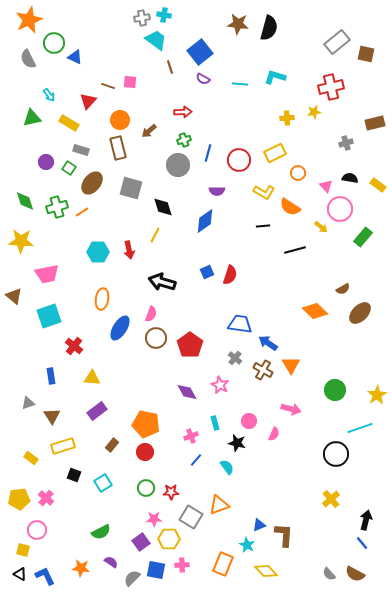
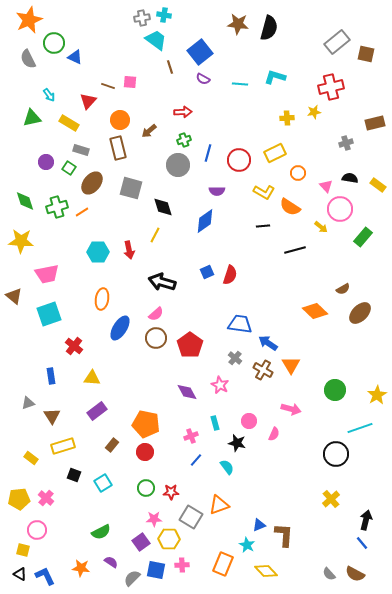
pink semicircle at (151, 314): moved 5 px right; rotated 28 degrees clockwise
cyan square at (49, 316): moved 2 px up
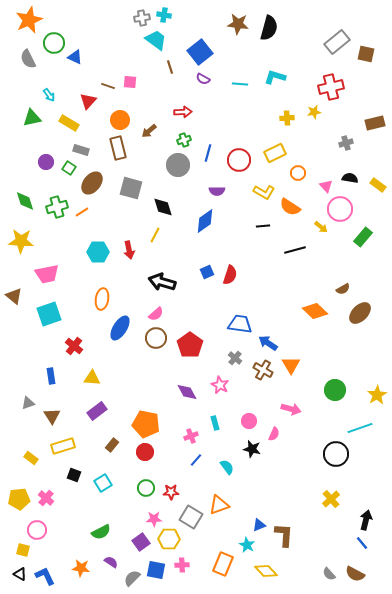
black star at (237, 443): moved 15 px right, 6 px down
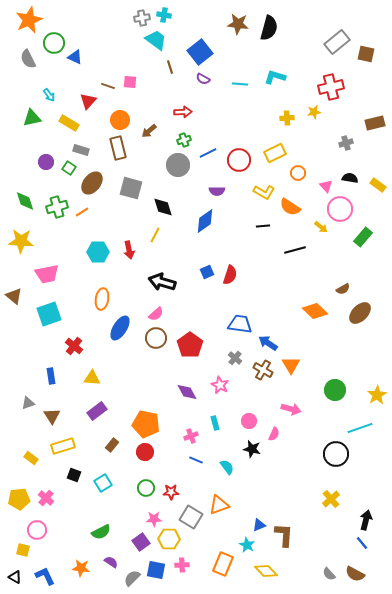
blue line at (208, 153): rotated 48 degrees clockwise
blue line at (196, 460): rotated 72 degrees clockwise
black triangle at (20, 574): moved 5 px left, 3 px down
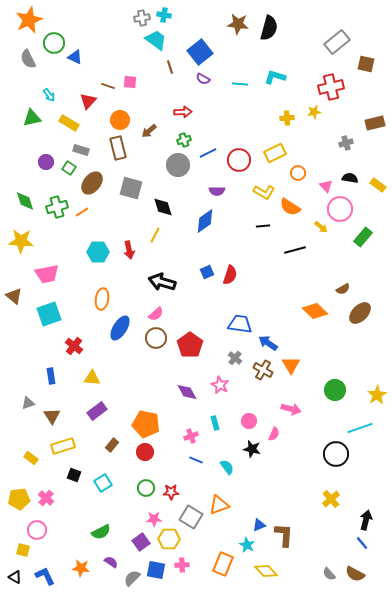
brown square at (366, 54): moved 10 px down
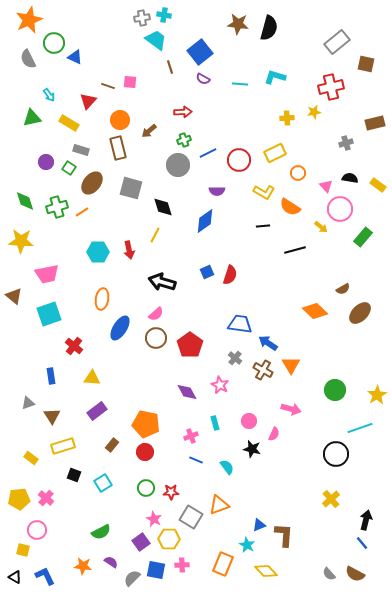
pink star at (154, 519): rotated 28 degrees clockwise
orange star at (81, 568): moved 2 px right, 2 px up
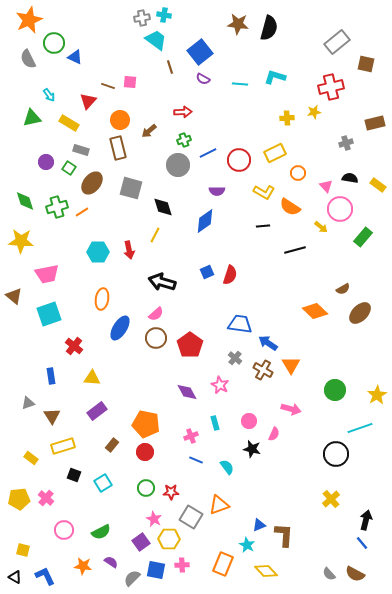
pink circle at (37, 530): moved 27 px right
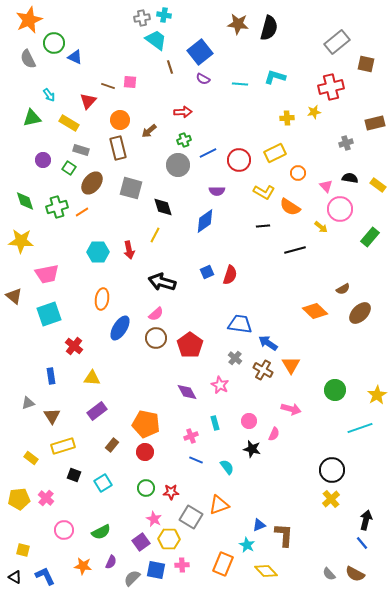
purple circle at (46, 162): moved 3 px left, 2 px up
green rectangle at (363, 237): moved 7 px right
black circle at (336, 454): moved 4 px left, 16 px down
purple semicircle at (111, 562): rotated 80 degrees clockwise
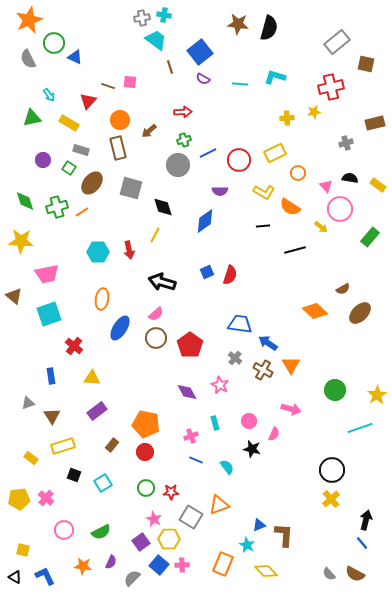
purple semicircle at (217, 191): moved 3 px right
blue square at (156, 570): moved 3 px right, 5 px up; rotated 30 degrees clockwise
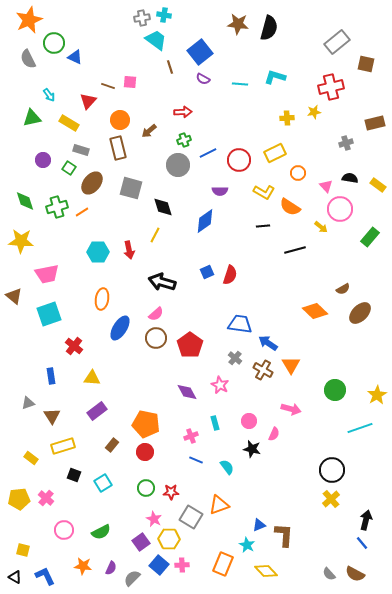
purple semicircle at (111, 562): moved 6 px down
